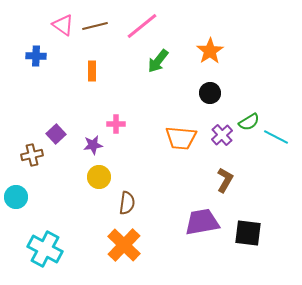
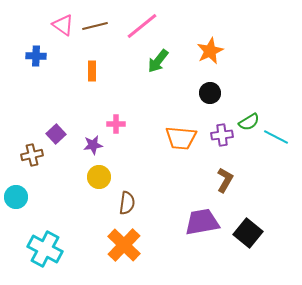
orange star: rotated 8 degrees clockwise
purple cross: rotated 35 degrees clockwise
black square: rotated 32 degrees clockwise
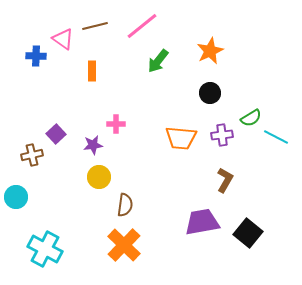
pink triangle: moved 14 px down
green semicircle: moved 2 px right, 4 px up
brown semicircle: moved 2 px left, 2 px down
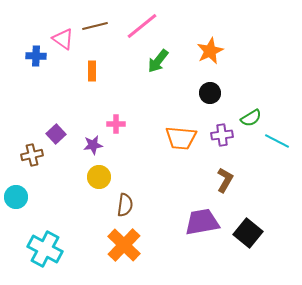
cyan line: moved 1 px right, 4 px down
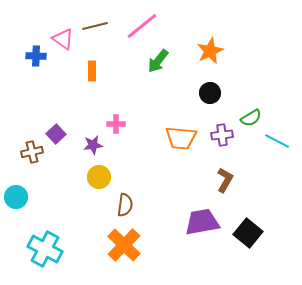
brown cross: moved 3 px up
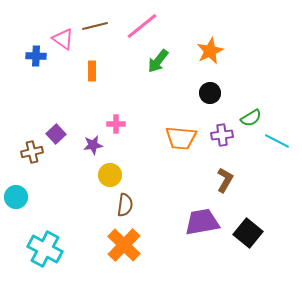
yellow circle: moved 11 px right, 2 px up
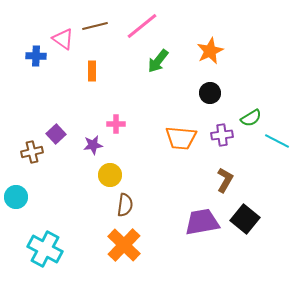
black square: moved 3 px left, 14 px up
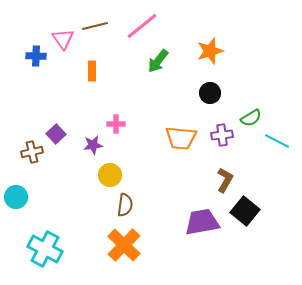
pink triangle: rotated 20 degrees clockwise
orange star: rotated 8 degrees clockwise
black square: moved 8 px up
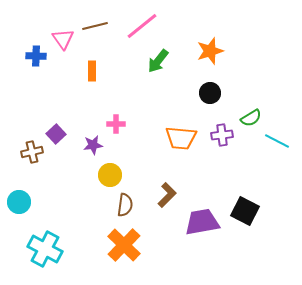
brown L-shape: moved 58 px left, 15 px down; rotated 15 degrees clockwise
cyan circle: moved 3 px right, 5 px down
black square: rotated 12 degrees counterclockwise
